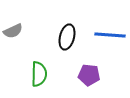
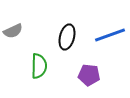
blue line: rotated 24 degrees counterclockwise
green semicircle: moved 8 px up
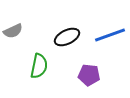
black ellipse: rotated 50 degrees clockwise
green semicircle: rotated 10 degrees clockwise
